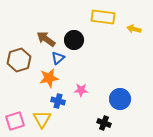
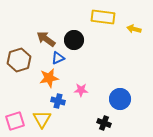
blue triangle: rotated 16 degrees clockwise
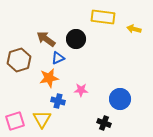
black circle: moved 2 px right, 1 px up
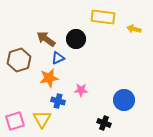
blue circle: moved 4 px right, 1 px down
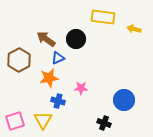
brown hexagon: rotated 10 degrees counterclockwise
pink star: moved 2 px up
yellow triangle: moved 1 px right, 1 px down
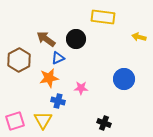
yellow arrow: moved 5 px right, 8 px down
blue circle: moved 21 px up
